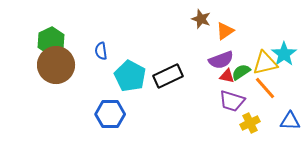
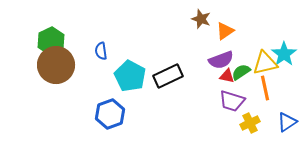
orange line: rotated 30 degrees clockwise
blue hexagon: rotated 20 degrees counterclockwise
blue triangle: moved 3 px left, 1 px down; rotated 35 degrees counterclockwise
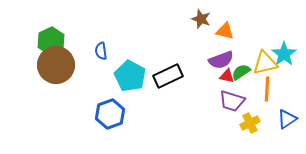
orange triangle: rotated 48 degrees clockwise
orange line: moved 2 px right, 1 px down; rotated 15 degrees clockwise
blue triangle: moved 3 px up
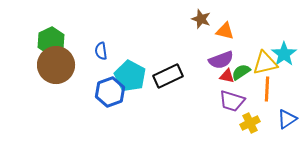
blue hexagon: moved 22 px up
